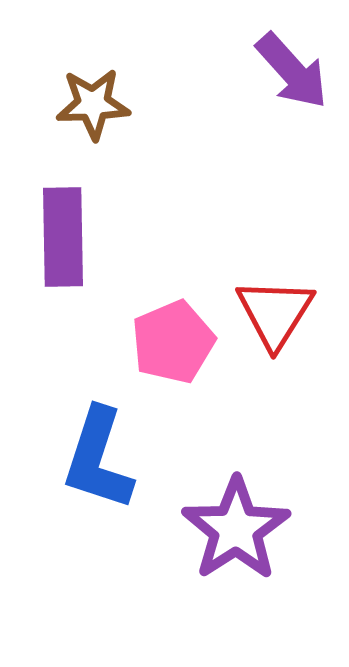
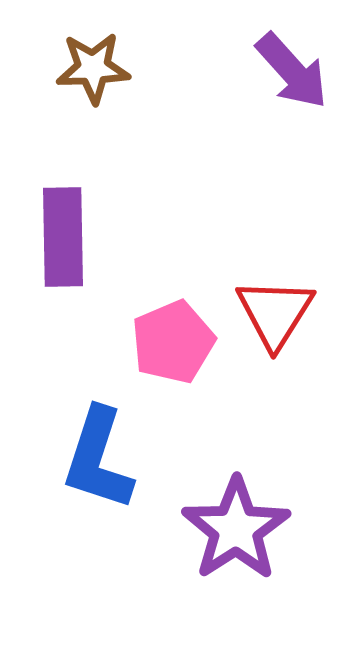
brown star: moved 36 px up
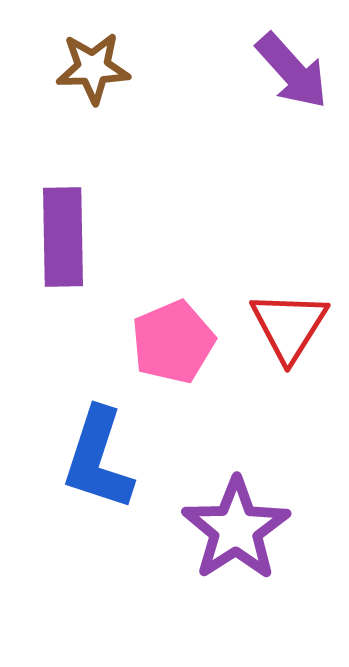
red triangle: moved 14 px right, 13 px down
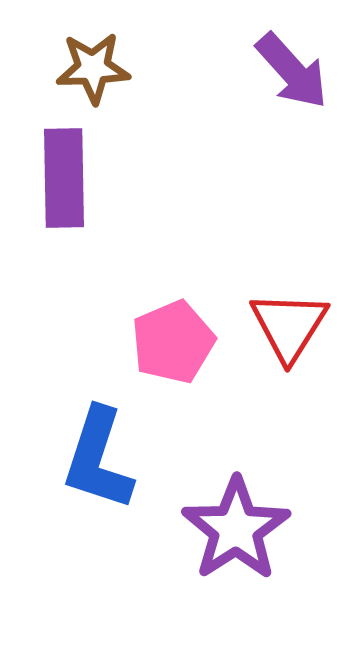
purple rectangle: moved 1 px right, 59 px up
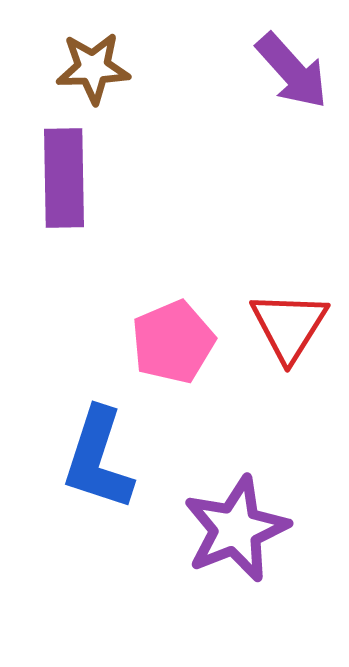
purple star: rotated 11 degrees clockwise
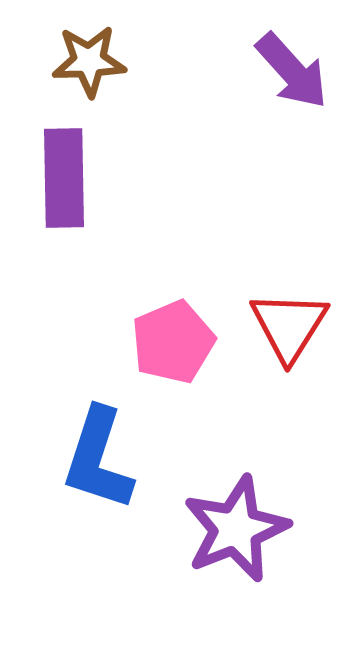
brown star: moved 4 px left, 7 px up
